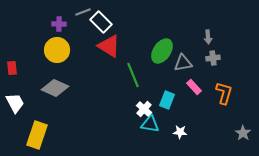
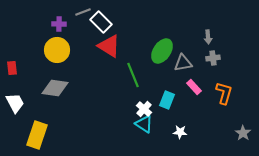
gray diamond: rotated 16 degrees counterclockwise
cyan triangle: moved 6 px left; rotated 24 degrees clockwise
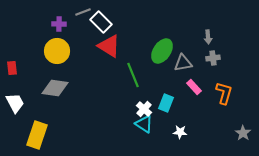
yellow circle: moved 1 px down
cyan rectangle: moved 1 px left, 3 px down
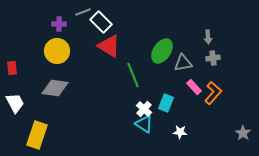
orange L-shape: moved 11 px left; rotated 25 degrees clockwise
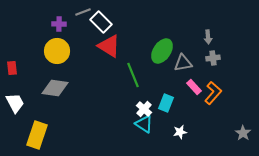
white star: rotated 16 degrees counterclockwise
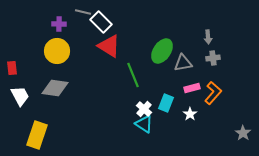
gray line: rotated 35 degrees clockwise
pink rectangle: moved 2 px left, 1 px down; rotated 63 degrees counterclockwise
white trapezoid: moved 5 px right, 7 px up
white star: moved 10 px right, 18 px up; rotated 24 degrees counterclockwise
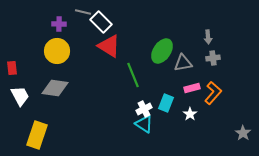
white cross: rotated 21 degrees clockwise
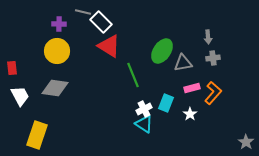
gray star: moved 3 px right, 9 px down
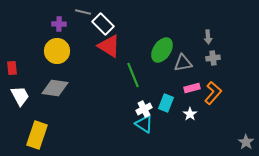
white rectangle: moved 2 px right, 2 px down
green ellipse: moved 1 px up
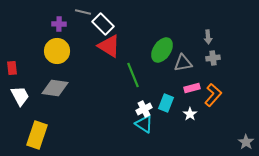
orange L-shape: moved 2 px down
